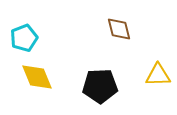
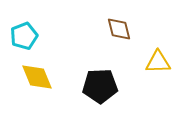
cyan pentagon: moved 2 px up
yellow triangle: moved 13 px up
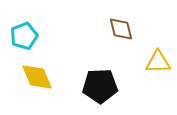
brown diamond: moved 2 px right
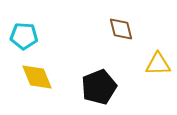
cyan pentagon: rotated 24 degrees clockwise
yellow triangle: moved 2 px down
black pentagon: moved 1 px left, 1 px down; rotated 20 degrees counterclockwise
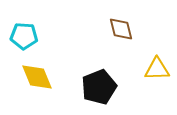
yellow triangle: moved 1 px left, 5 px down
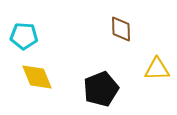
brown diamond: rotated 12 degrees clockwise
black pentagon: moved 2 px right, 2 px down
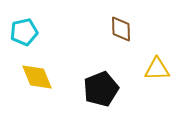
cyan pentagon: moved 4 px up; rotated 16 degrees counterclockwise
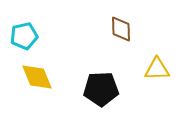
cyan pentagon: moved 4 px down
black pentagon: rotated 20 degrees clockwise
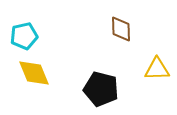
yellow diamond: moved 3 px left, 4 px up
black pentagon: rotated 16 degrees clockwise
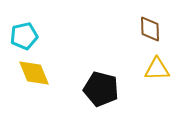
brown diamond: moved 29 px right
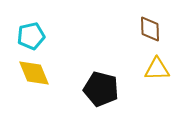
cyan pentagon: moved 7 px right
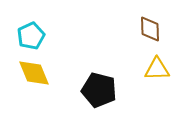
cyan pentagon: rotated 12 degrees counterclockwise
black pentagon: moved 2 px left, 1 px down
